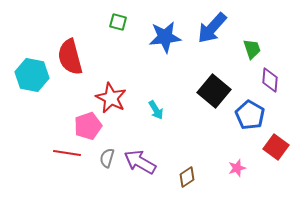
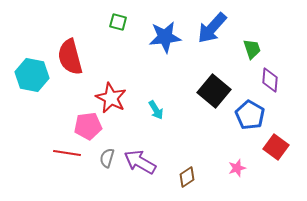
pink pentagon: rotated 12 degrees clockwise
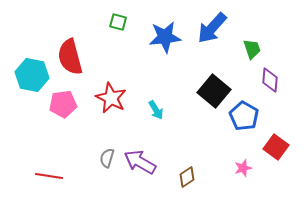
blue pentagon: moved 6 px left, 1 px down
pink pentagon: moved 25 px left, 22 px up
red line: moved 18 px left, 23 px down
pink star: moved 6 px right
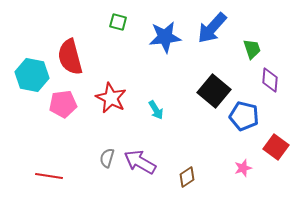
blue pentagon: rotated 16 degrees counterclockwise
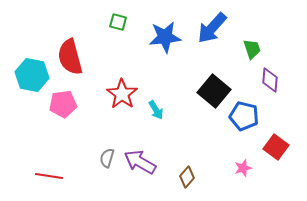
red star: moved 11 px right, 4 px up; rotated 8 degrees clockwise
brown diamond: rotated 15 degrees counterclockwise
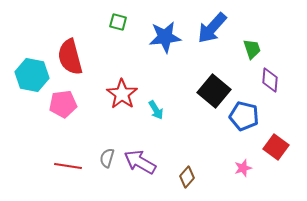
red line: moved 19 px right, 10 px up
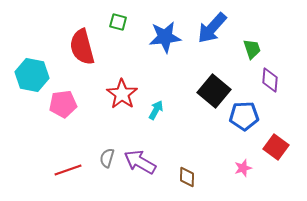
red semicircle: moved 12 px right, 10 px up
cyan arrow: rotated 120 degrees counterclockwise
blue pentagon: rotated 16 degrees counterclockwise
red line: moved 4 px down; rotated 28 degrees counterclockwise
brown diamond: rotated 40 degrees counterclockwise
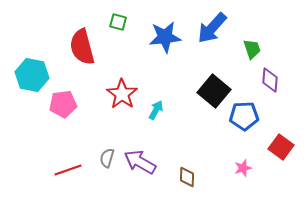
red square: moved 5 px right
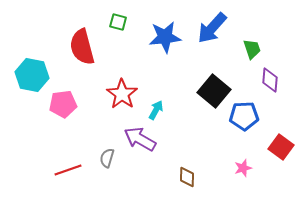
purple arrow: moved 23 px up
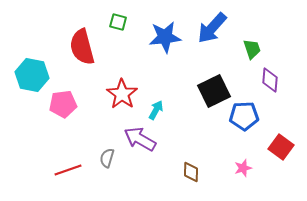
black square: rotated 24 degrees clockwise
brown diamond: moved 4 px right, 5 px up
